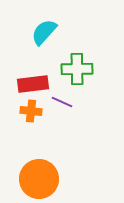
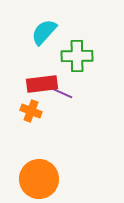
green cross: moved 13 px up
red rectangle: moved 9 px right
purple line: moved 9 px up
orange cross: rotated 15 degrees clockwise
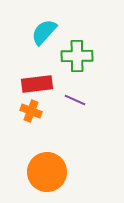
red rectangle: moved 5 px left
purple line: moved 13 px right, 7 px down
orange circle: moved 8 px right, 7 px up
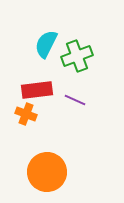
cyan semicircle: moved 2 px right, 12 px down; rotated 16 degrees counterclockwise
green cross: rotated 20 degrees counterclockwise
red rectangle: moved 6 px down
orange cross: moved 5 px left, 3 px down
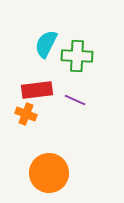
green cross: rotated 24 degrees clockwise
orange circle: moved 2 px right, 1 px down
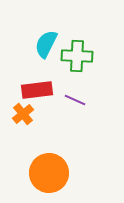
orange cross: moved 3 px left; rotated 30 degrees clockwise
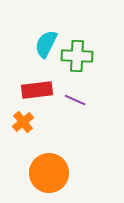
orange cross: moved 8 px down
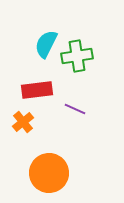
green cross: rotated 12 degrees counterclockwise
purple line: moved 9 px down
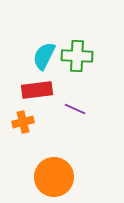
cyan semicircle: moved 2 px left, 12 px down
green cross: rotated 12 degrees clockwise
orange cross: rotated 25 degrees clockwise
orange circle: moved 5 px right, 4 px down
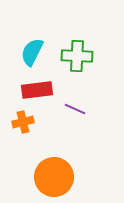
cyan semicircle: moved 12 px left, 4 px up
